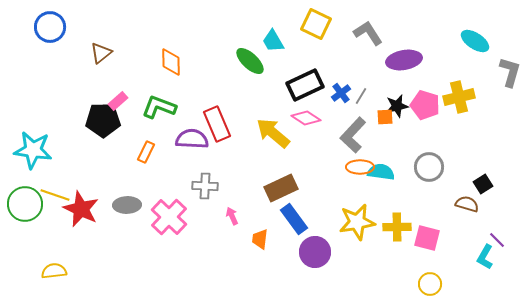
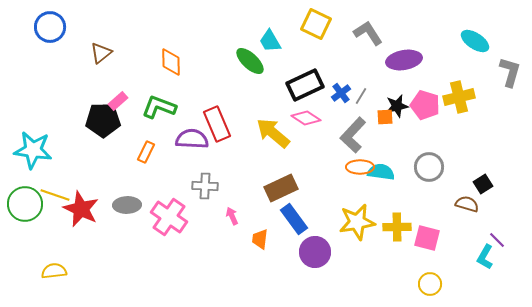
cyan trapezoid at (273, 41): moved 3 px left
pink cross at (169, 217): rotated 9 degrees counterclockwise
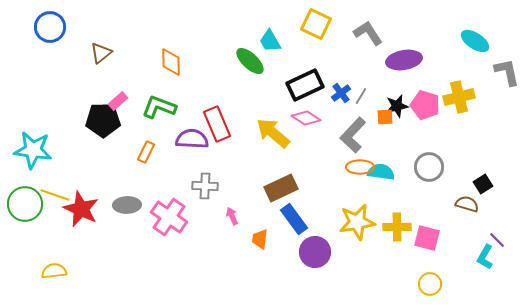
gray L-shape at (510, 72): moved 3 px left; rotated 28 degrees counterclockwise
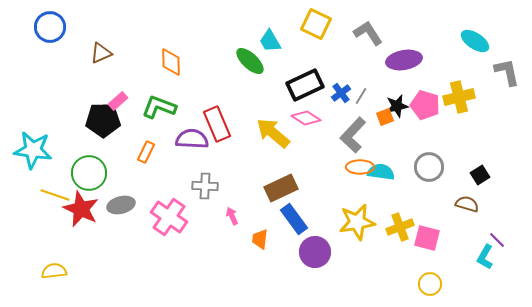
brown triangle at (101, 53): rotated 15 degrees clockwise
orange square at (385, 117): rotated 18 degrees counterclockwise
black square at (483, 184): moved 3 px left, 9 px up
green circle at (25, 204): moved 64 px right, 31 px up
gray ellipse at (127, 205): moved 6 px left; rotated 12 degrees counterclockwise
yellow cross at (397, 227): moved 3 px right; rotated 20 degrees counterclockwise
